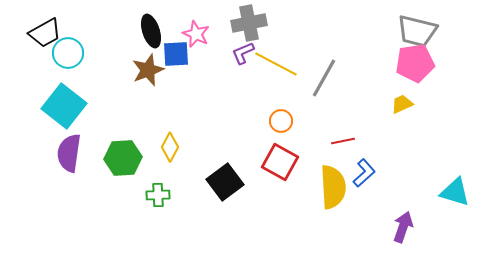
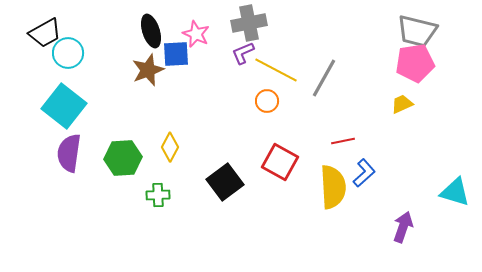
yellow line: moved 6 px down
orange circle: moved 14 px left, 20 px up
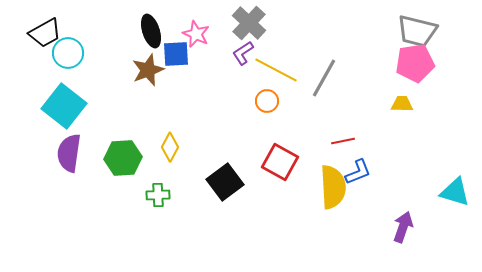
gray cross: rotated 36 degrees counterclockwise
purple L-shape: rotated 10 degrees counterclockwise
yellow trapezoid: rotated 25 degrees clockwise
blue L-shape: moved 6 px left, 1 px up; rotated 20 degrees clockwise
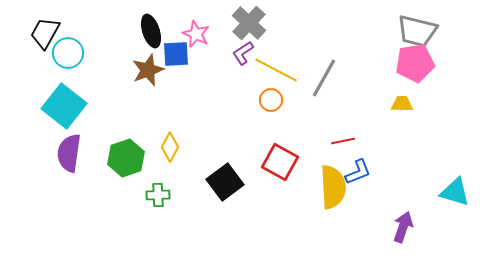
black trapezoid: rotated 148 degrees clockwise
orange circle: moved 4 px right, 1 px up
green hexagon: moved 3 px right; rotated 15 degrees counterclockwise
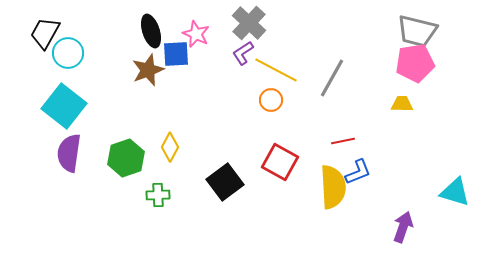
gray line: moved 8 px right
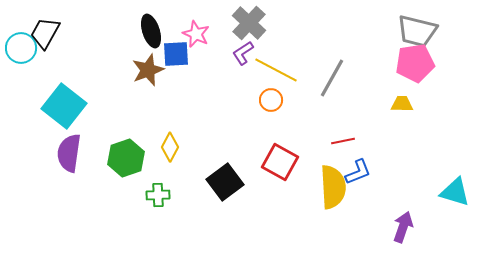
cyan circle: moved 47 px left, 5 px up
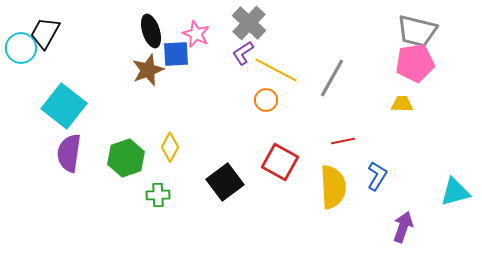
orange circle: moved 5 px left
blue L-shape: moved 19 px right, 4 px down; rotated 36 degrees counterclockwise
cyan triangle: rotated 32 degrees counterclockwise
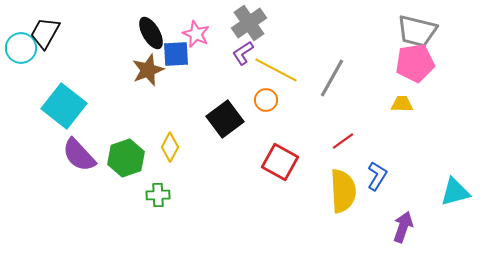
gray cross: rotated 12 degrees clockwise
black ellipse: moved 2 px down; rotated 12 degrees counterclockwise
red line: rotated 25 degrees counterclockwise
purple semicircle: moved 10 px right, 2 px down; rotated 51 degrees counterclockwise
black square: moved 63 px up
yellow semicircle: moved 10 px right, 4 px down
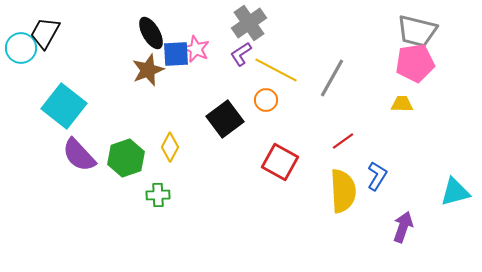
pink star: moved 15 px down
purple L-shape: moved 2 px left, 1 px down
